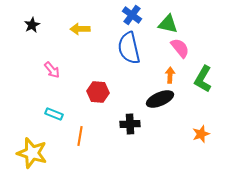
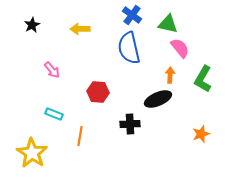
black ellipse: moved 2 px left
yellow star: rotated 16 degrees clockwise
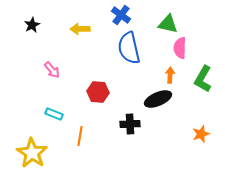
blue cross: moved 11 px left
pink semicircle: rotated 140 degrees counterclockwise
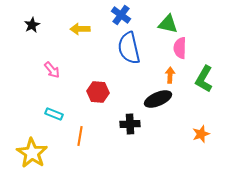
green L-shape: moved 1 px right
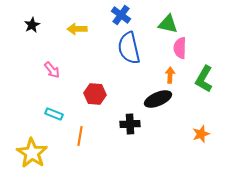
yellow arrow: moved 3 px left
red hexagon: moved 3 px left, 2 px down
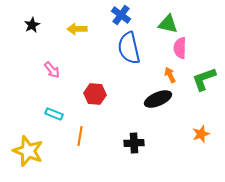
orange arrow: rotated 28 degrees counterclockwise
green L-shape: rotated 40 degrees clockwise
black cross: moved 4 px right, 19 px down
yellow star: moved 4 px left, 2 px up; rotated 12 degrees counterclockwise
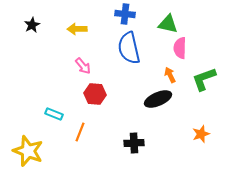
blue cross: moved 4 px right, 1 px up; rotated 30 degrees counterclockwise
pink arrow: moved 31 px right, 4 px up
orange line: moved 4 px up; rotated 12 degrees clockwise
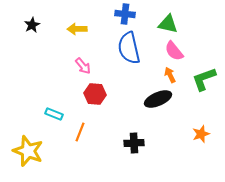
pink semicircle: moved 6 px left, 3 px down; rotated 40 degrees counterclockwise
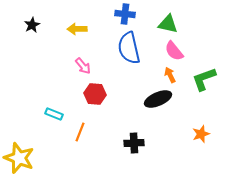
yellow star: moved 9 px left, 7 px down
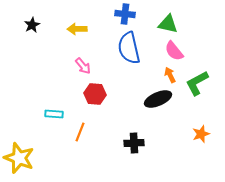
green L-shape: moved 7 px left, 4 px down; rotated 8 degrees counterclockwise
cyan rectangle: rotated 18 degrees counterclockwise
